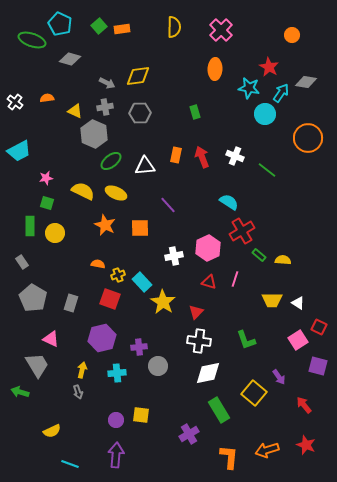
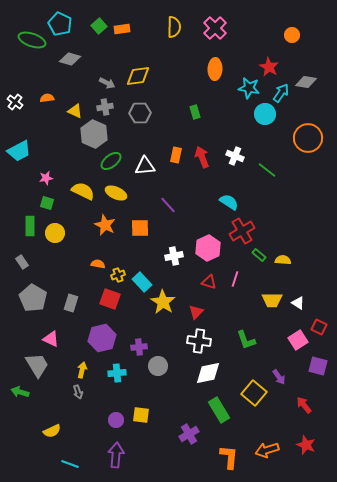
pink cross at (221, 30): moved 6 px left, 2 px up
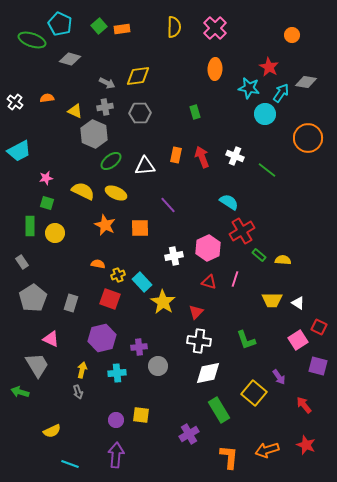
gray pentagon at (33, 298): rotated 8 degrees clockwise
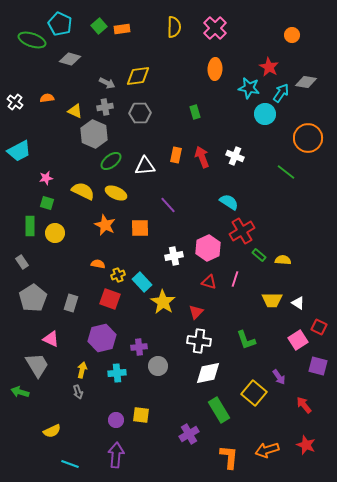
green line at (267, 170): moved 19 px right, 2 px down
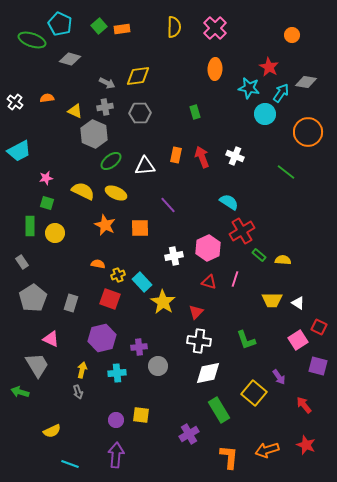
orange circle at (308, 138): moved 6 px up
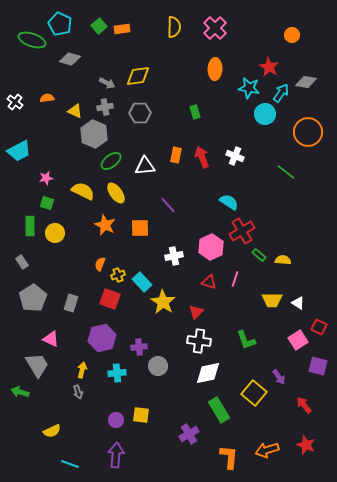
yellow ellipse at (116, 193): rotated 30 degrees clockwise
pink hexagon at (208, 248): moved 3 px right, 1 px up
orange semicircle at (98, 264): moved 2 px right; rotated 80 degrees counterclockwise
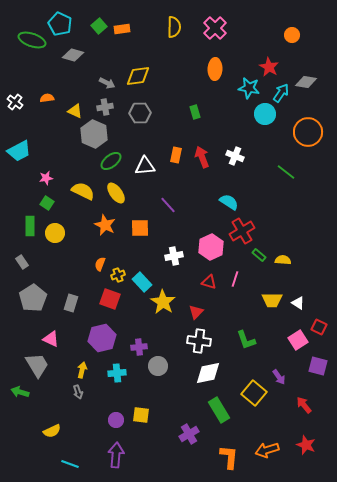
gray diamond at (70, 59): moved 3 px right, 4 px up
green square at (47, 203): rotated 16 degrees clockwise
